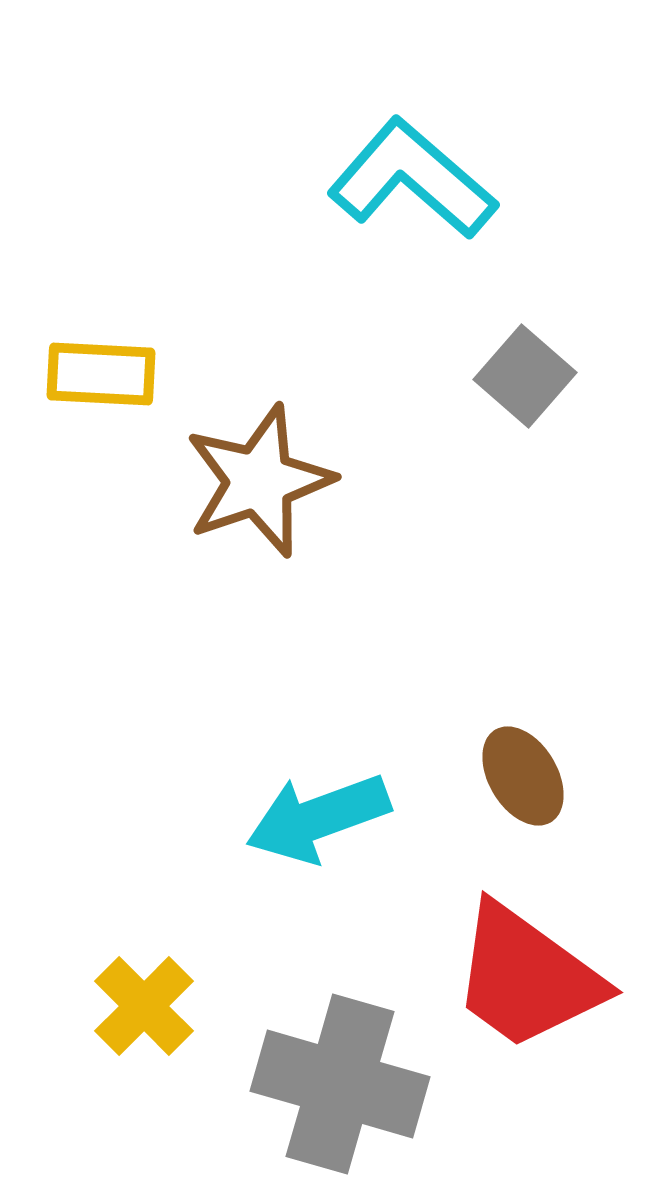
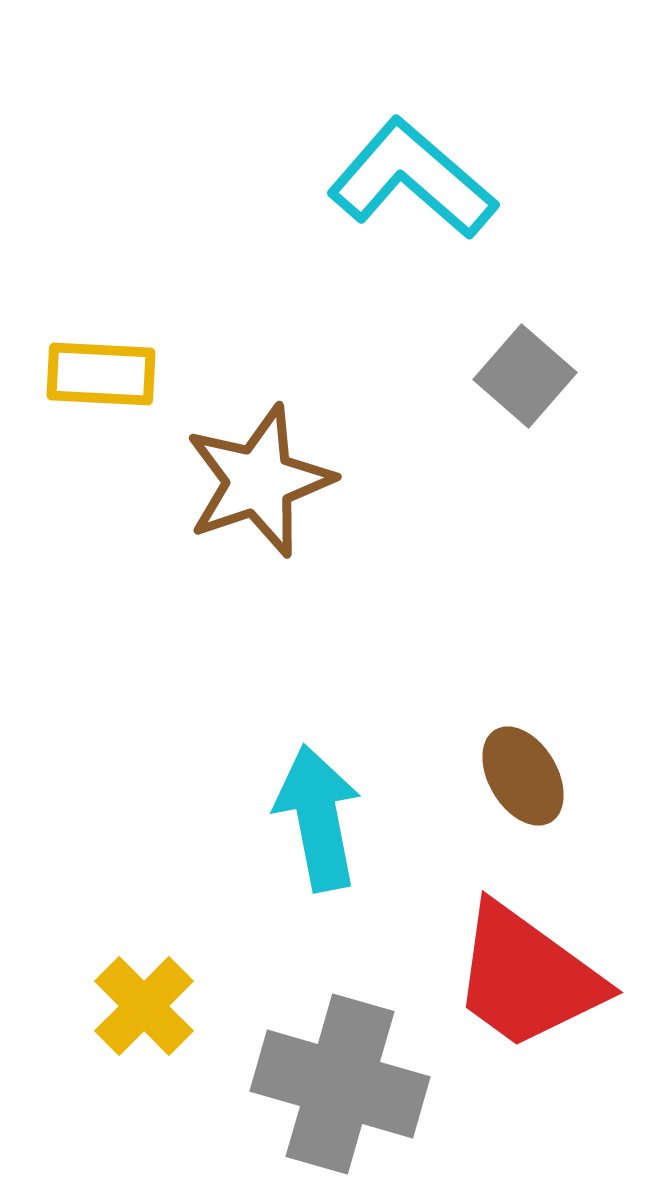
cyan arrow: rotated 99 degrees clockwise
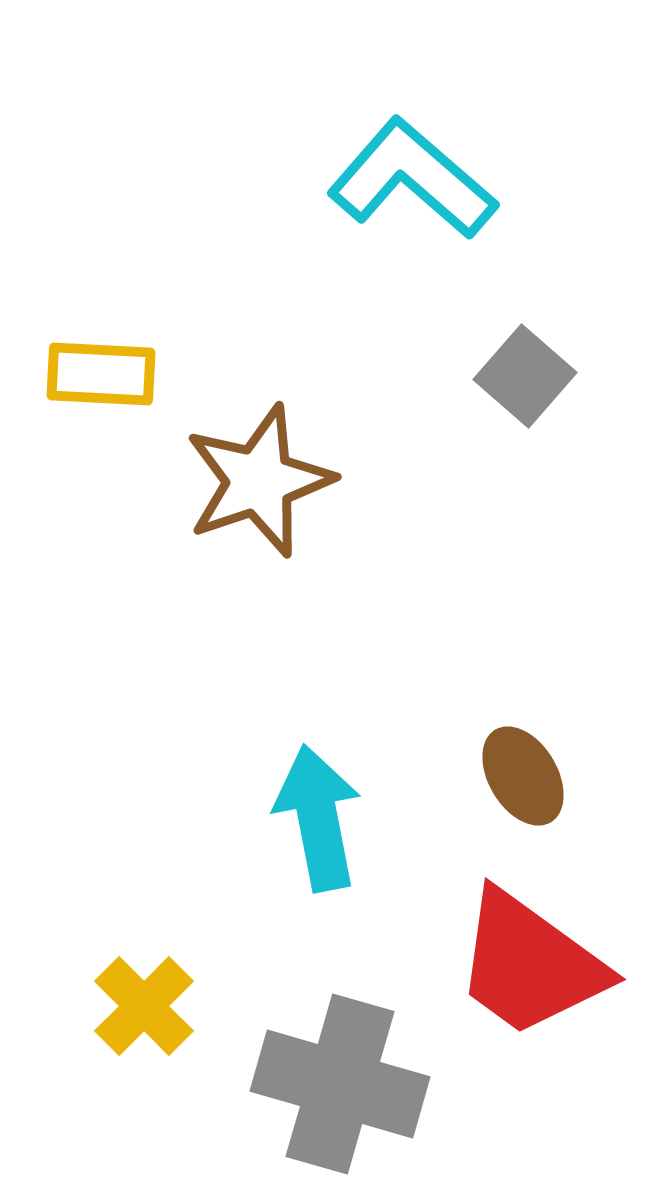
red trapezoid: moved 3 px right, 13 px up
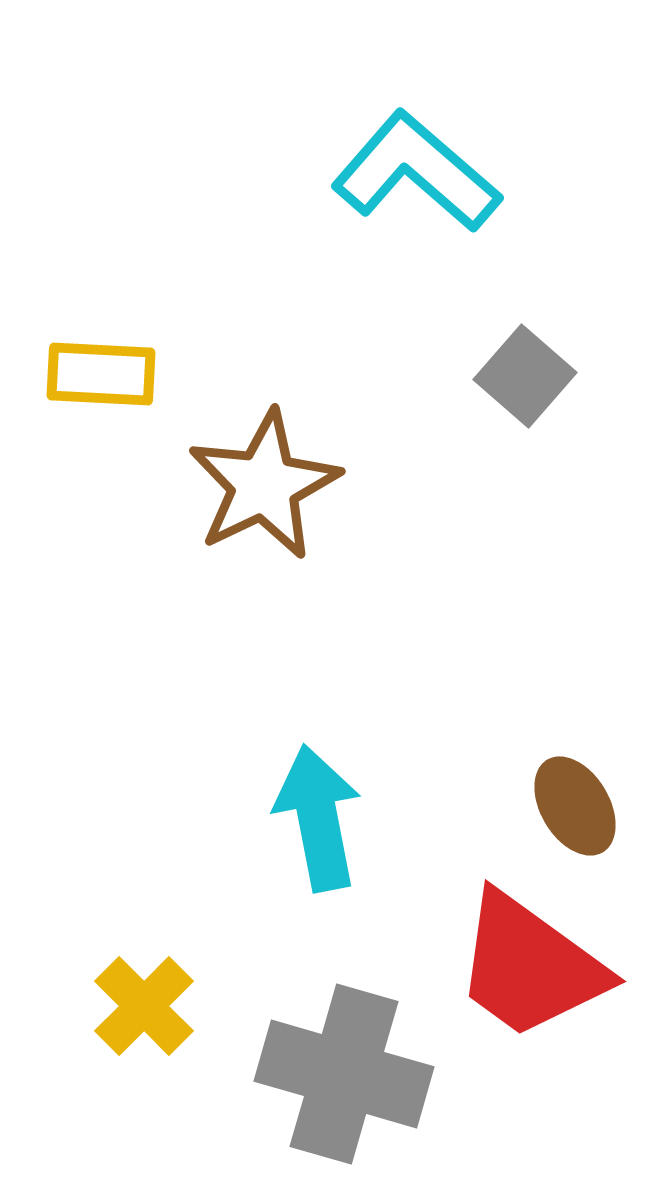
cyan L-shape: moved 4 px right, 7 px up
brown star: moved 5 px right, 4 px down; rotated 7 degrees counterclockwise
brown ellipse: moved 52 px right, 30 px down
red trapezoid: moved 2 px down
gray cross: moved 4 px right, 10 px up
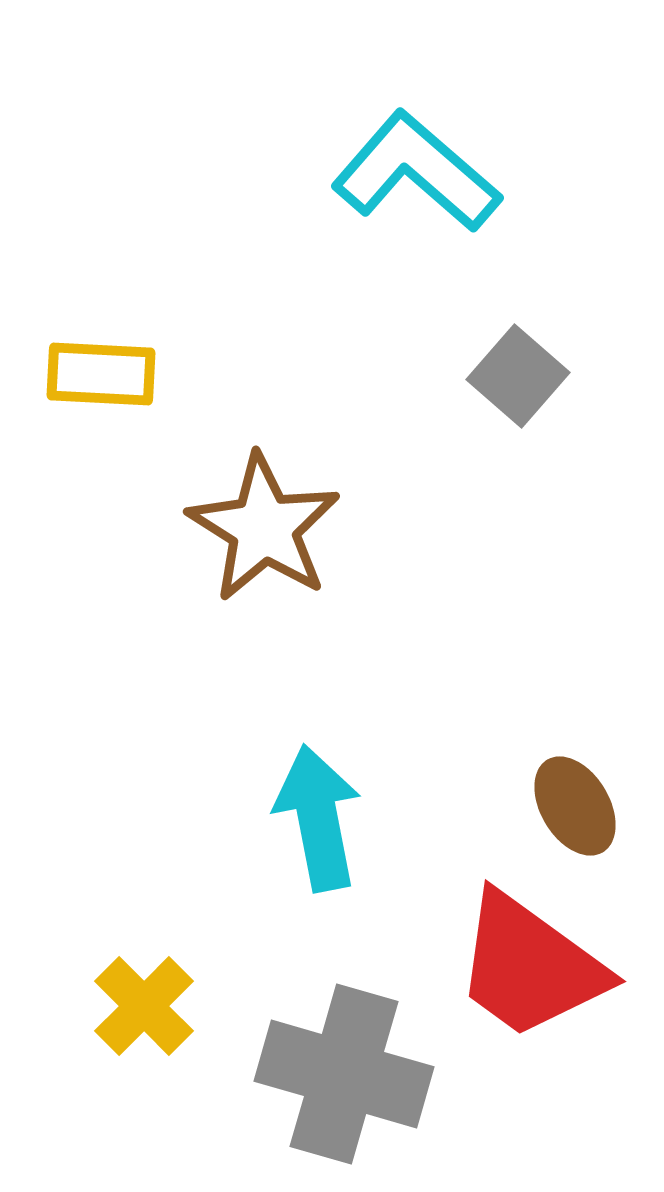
gray square: moved 7 px left
brown star: moved 43 px down; rotated 14 degrees counterclockwise
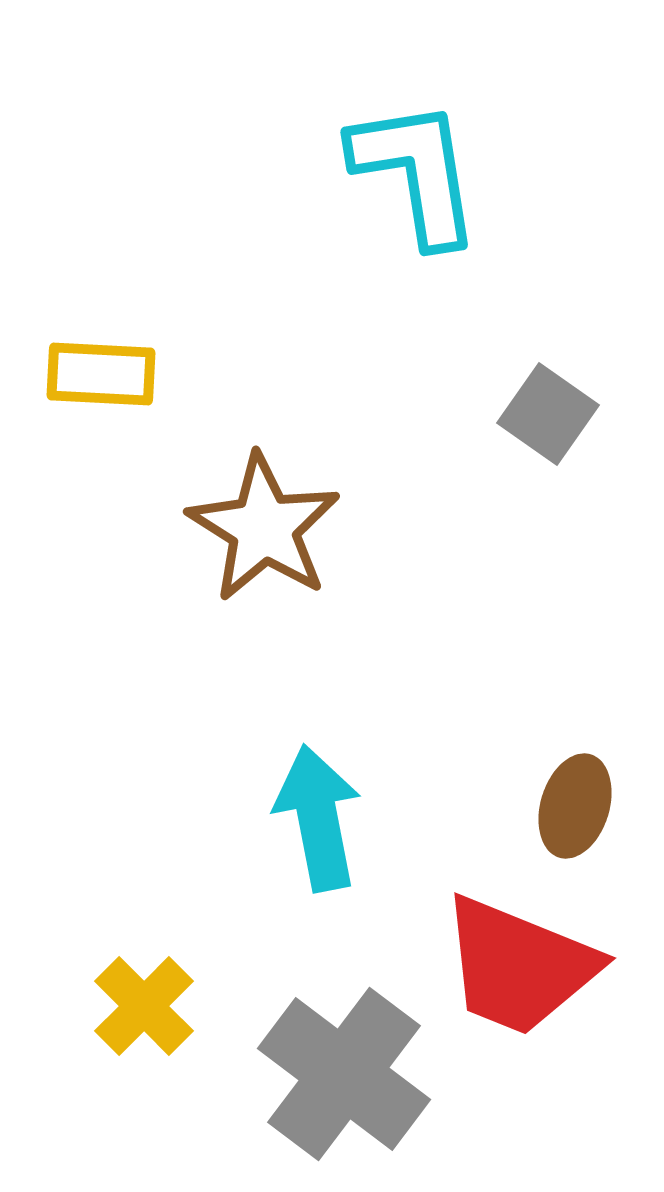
cyan L-shape: rotated 40 degrees clockwise
gray square: moved 30 px right, 38 px down; rotated 6 degrees counterclockwise
brown ellipse: rotated 48 degrees clockwise
red trapezoid: moved 11 px left; rotated 14 degrees counterclockwise
gray cross: rotated 21 degrees clockwise
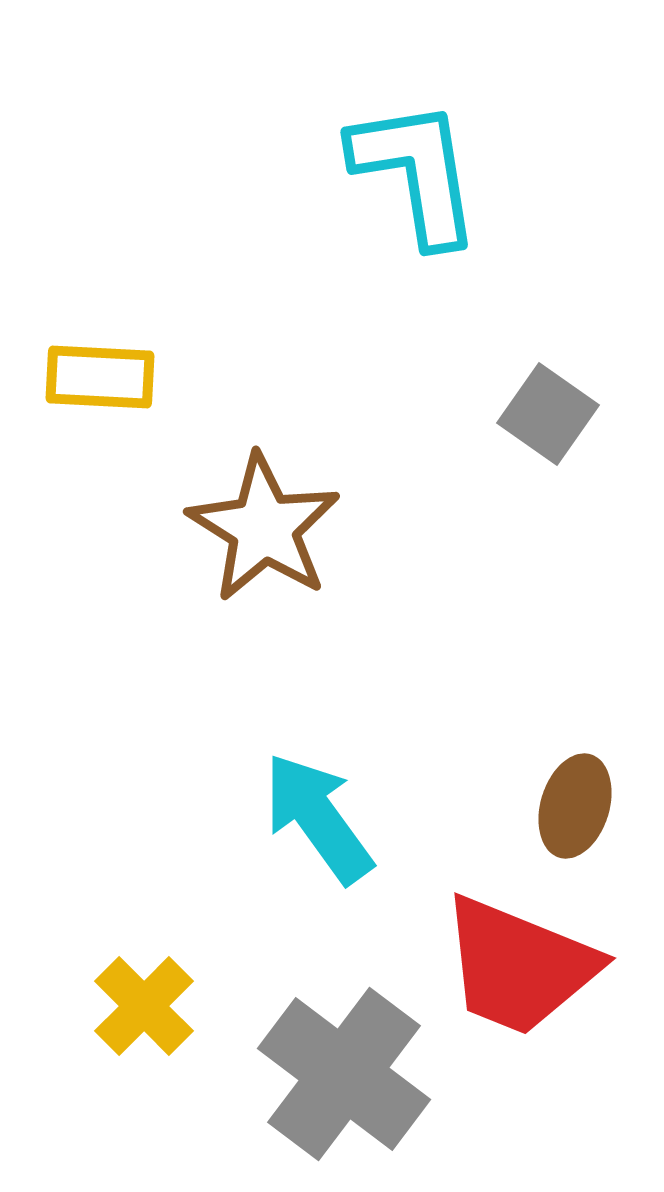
yellow rectangle: moved 1 px left, 3 px down
cyan arrow: rotated 25 degrees counterclockwise
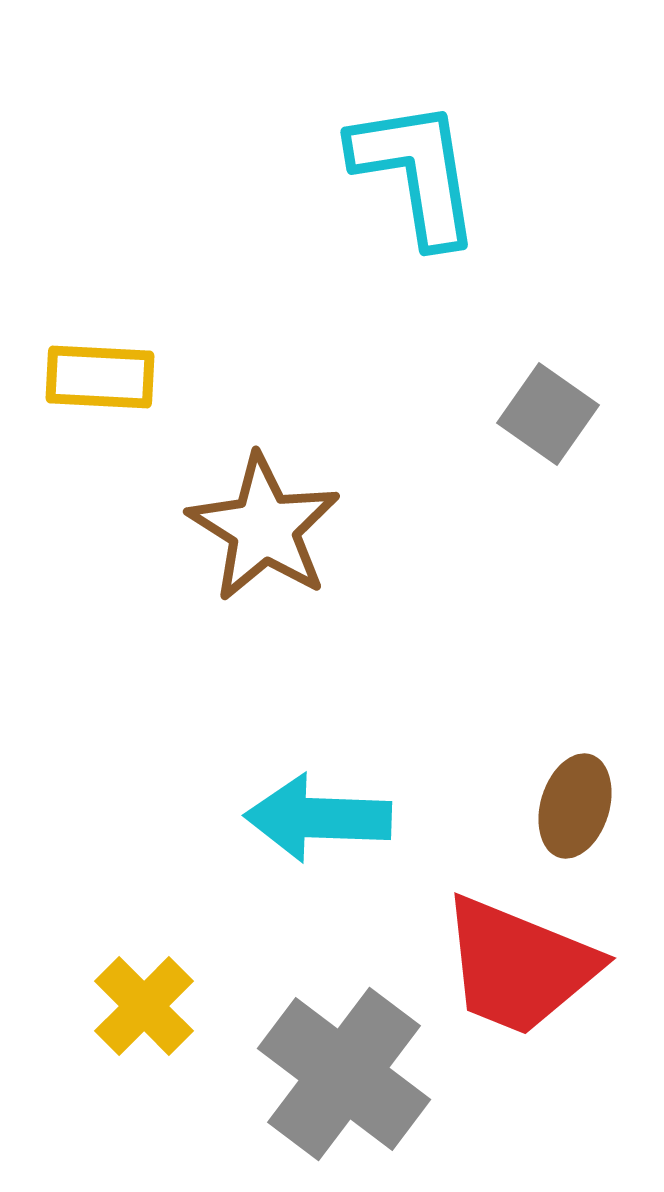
cyan arrow: rotated 52 degrees counterclockwise
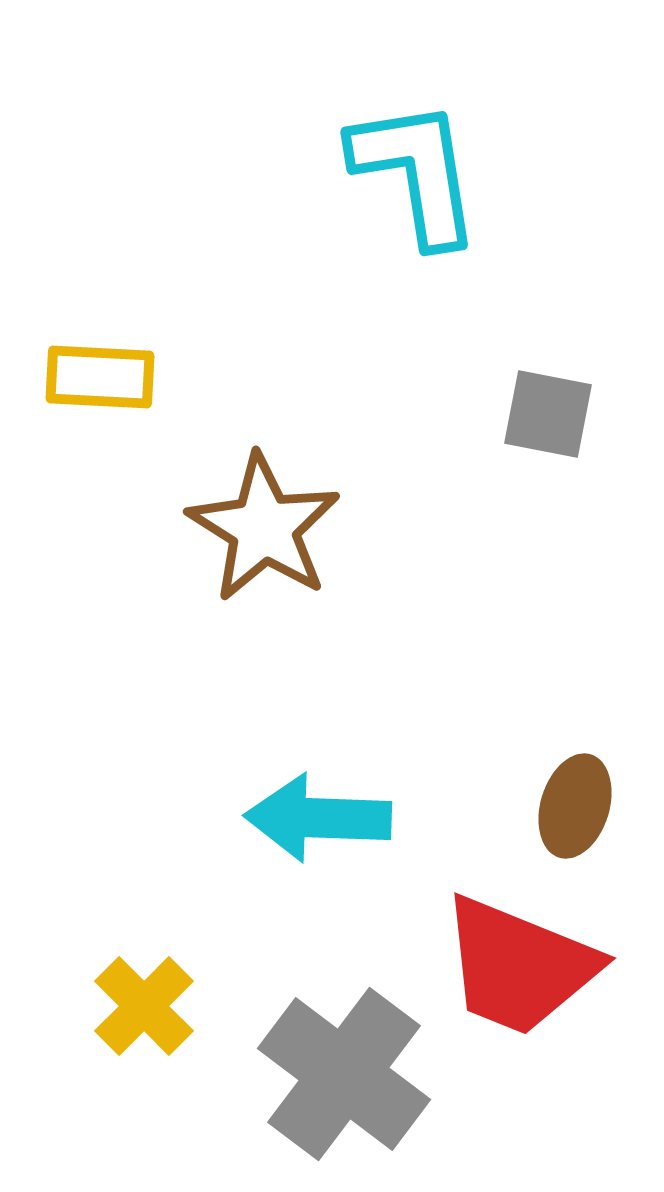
gray square: rotated 24 degrees counterclockwise
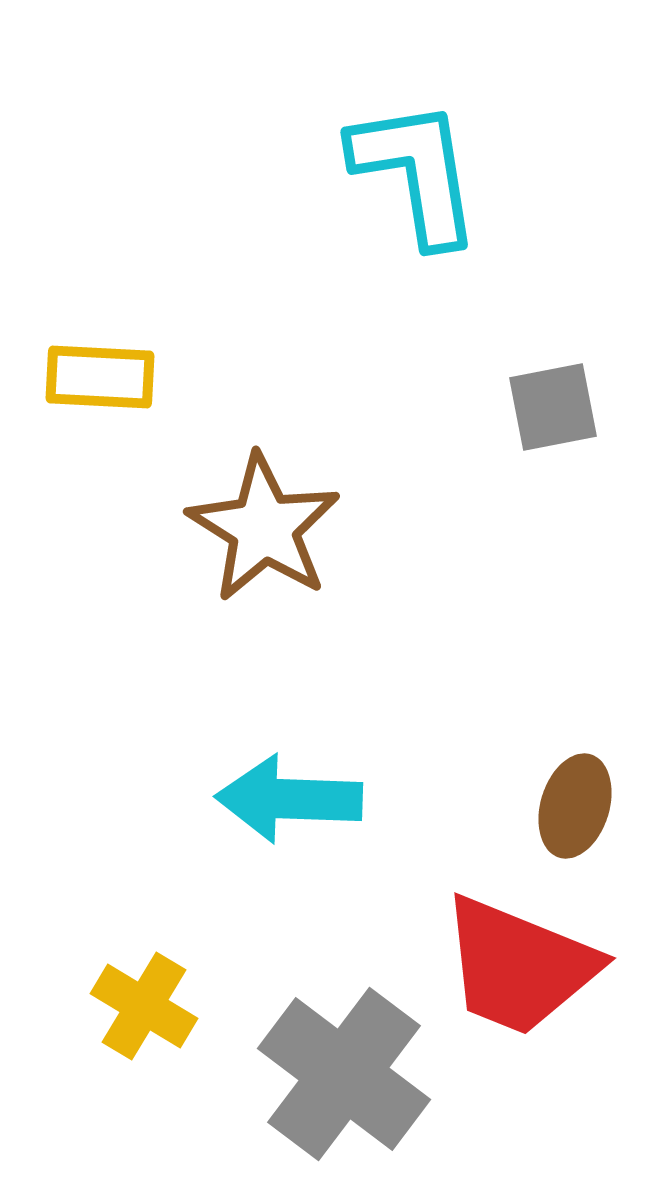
gray square: moved 5 px right, 7 px up; rotated 22 degrees counterclockwise
cyan arrow: moved 29 px left, 19 px up
yellow cross: rotated 14 degrees counterclockwise
